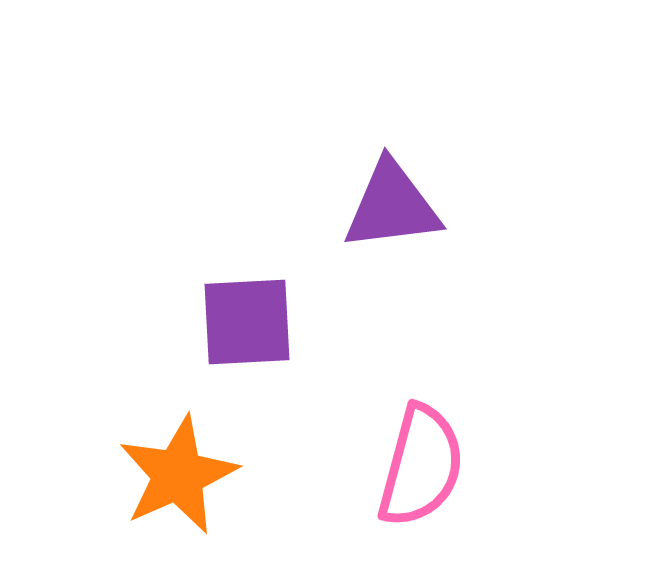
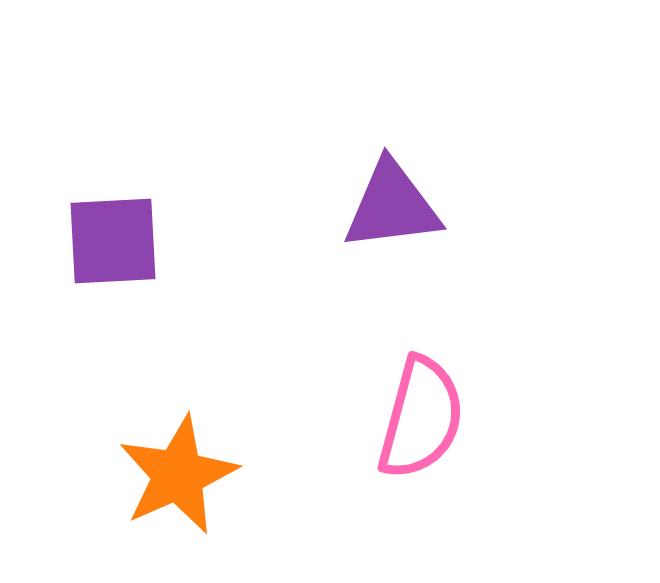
purple square: moved 134 px left, 81 px up
pink semicircle: moved 48 px up
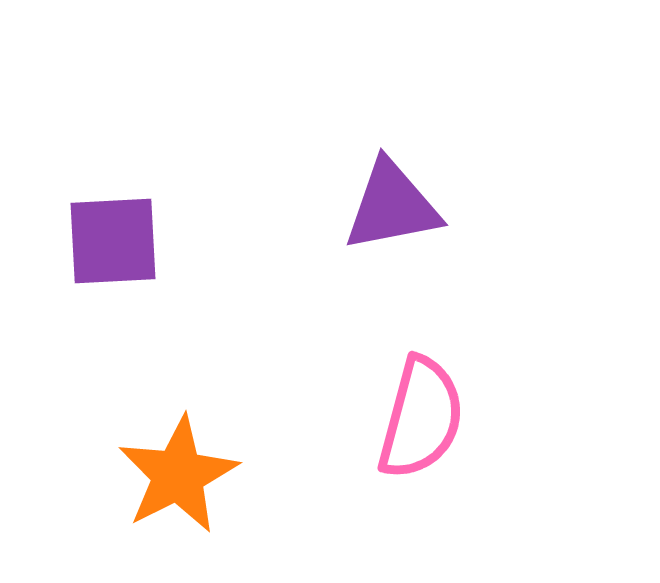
purple triangle: rotated 4 degrees counterclockwise
orange star: rotated 3 degrees counterclockwise
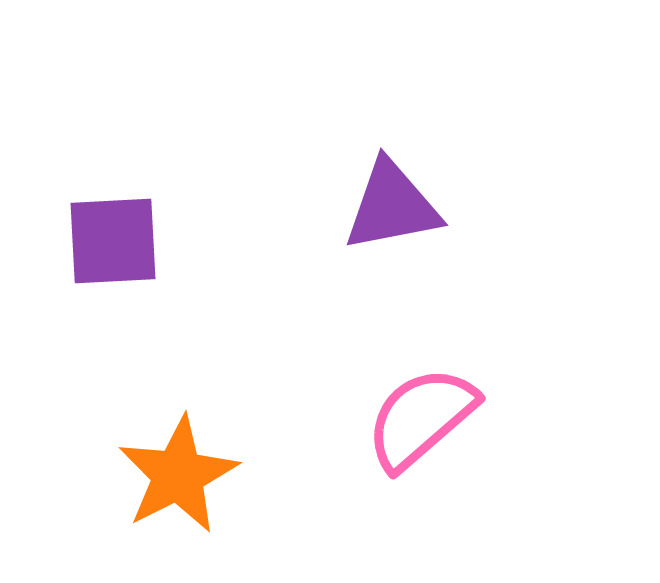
pink semicircle: rotated 146 degrees counterclockwise
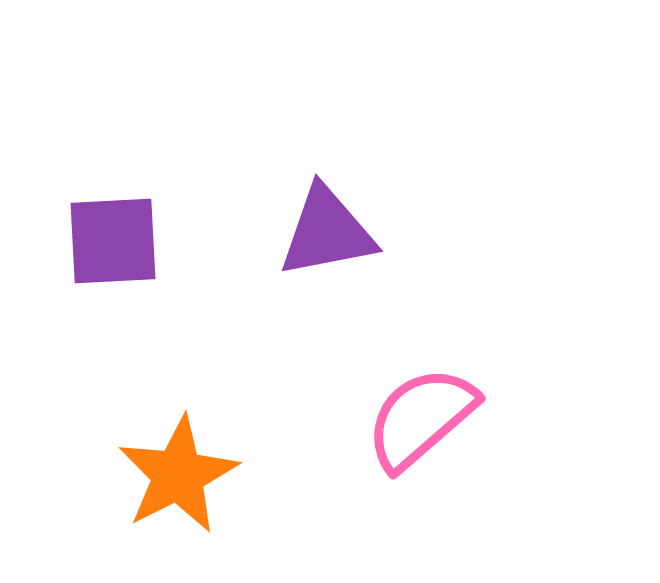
purple triangle: moved 65 px left, 26 px down
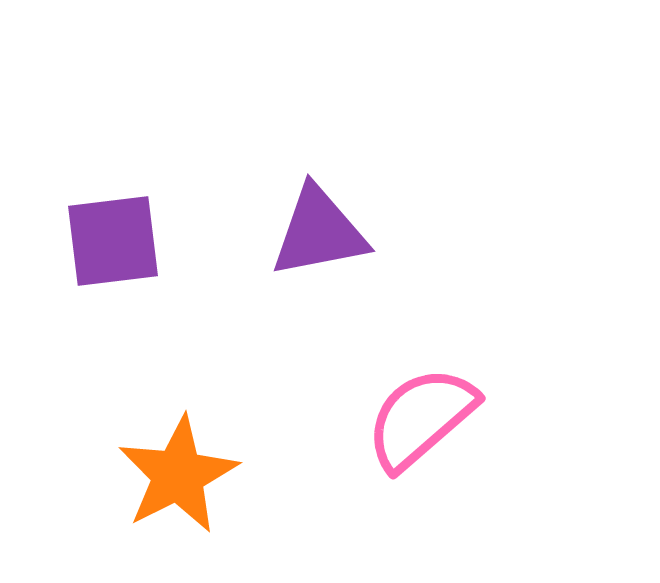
purple triangle: moved 8 px left
purple square: rotated 4 degrees counterclockwise
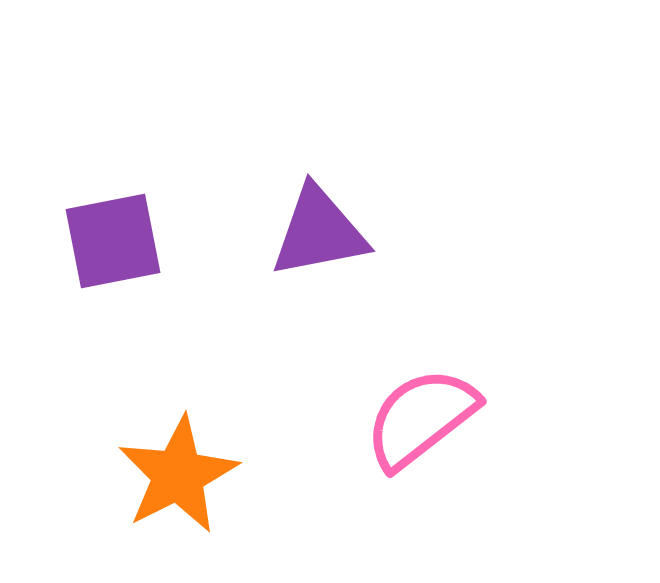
purple square: rotated 4 degrees counterclockwise
pink semicircle: rotated 3 degrees clockwise
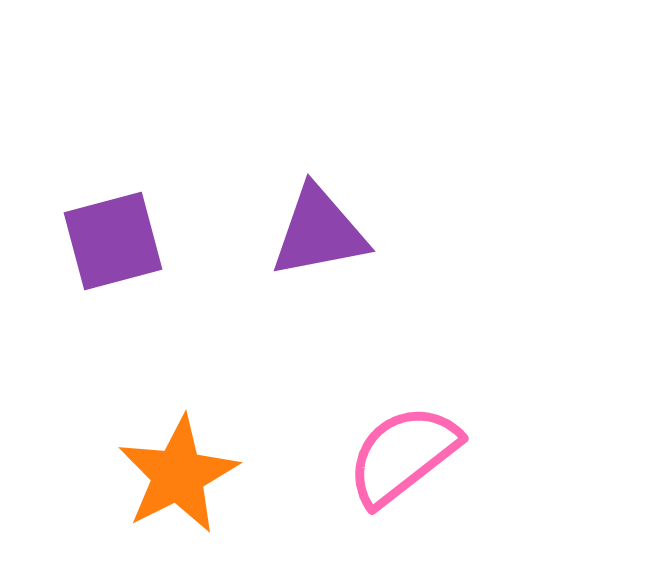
purple square: rotated 4 degrees counterclockwise
pink semicircle: moved 18 px left, 37 px down
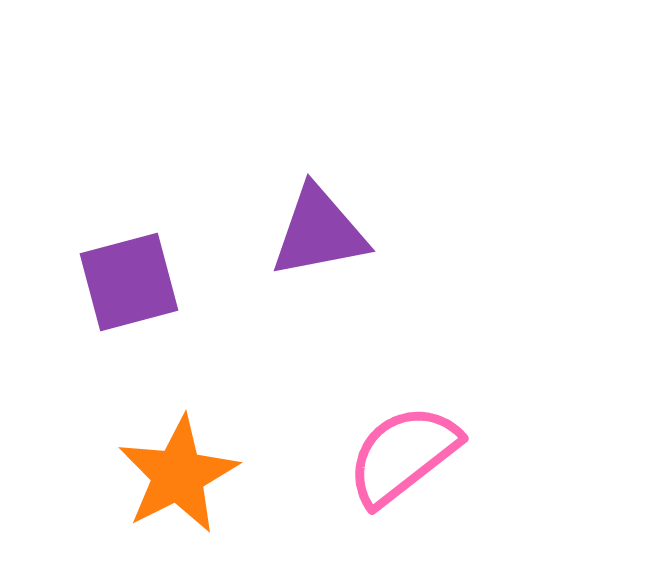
purple square: moved 16 px right, 41 px down
